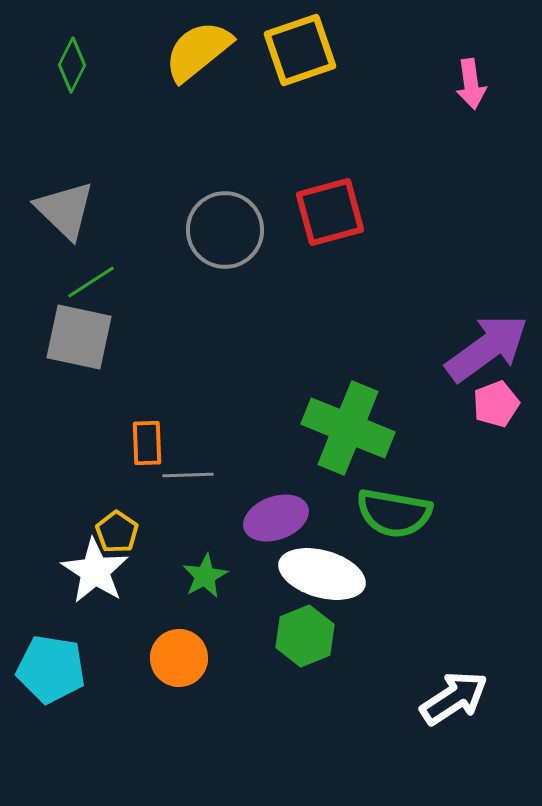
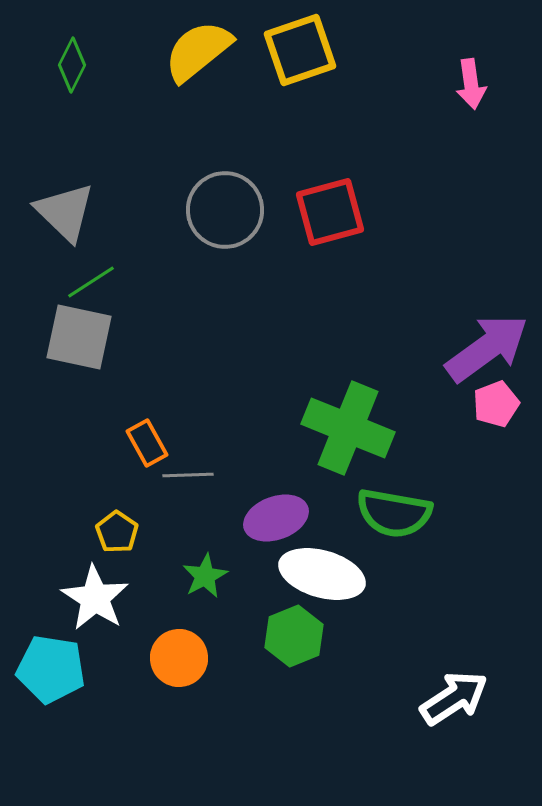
gray triangle: moved 2 px down
gray circle: moved 20 px up
orange rectangle: rotated 27 degrees counterclockwise
white star: moved 27 px down
green hexagon: moved 11 px left
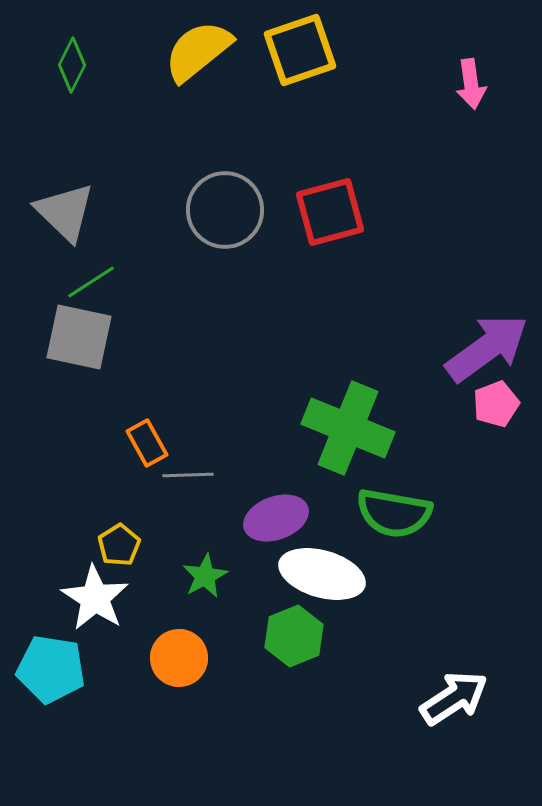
yellow pentagon: moved 2 px right, 13 px down; rotated 6 degrees clockwise
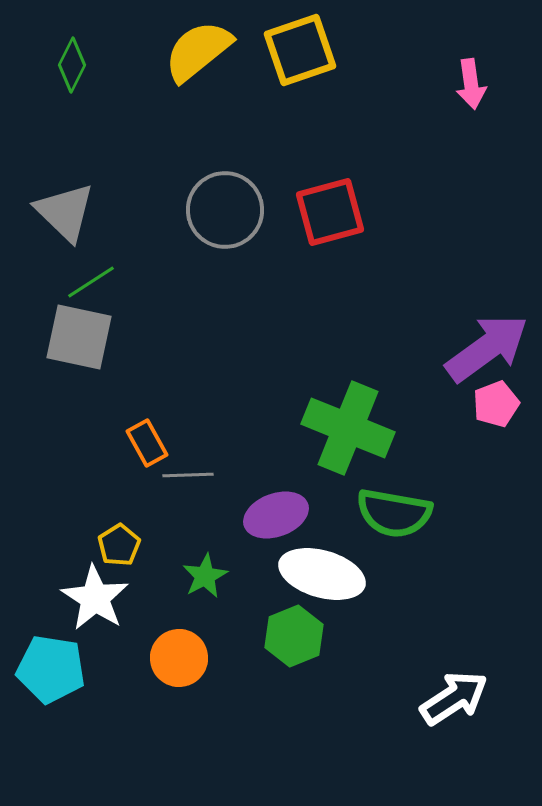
purple ellipse: moved 3 px up
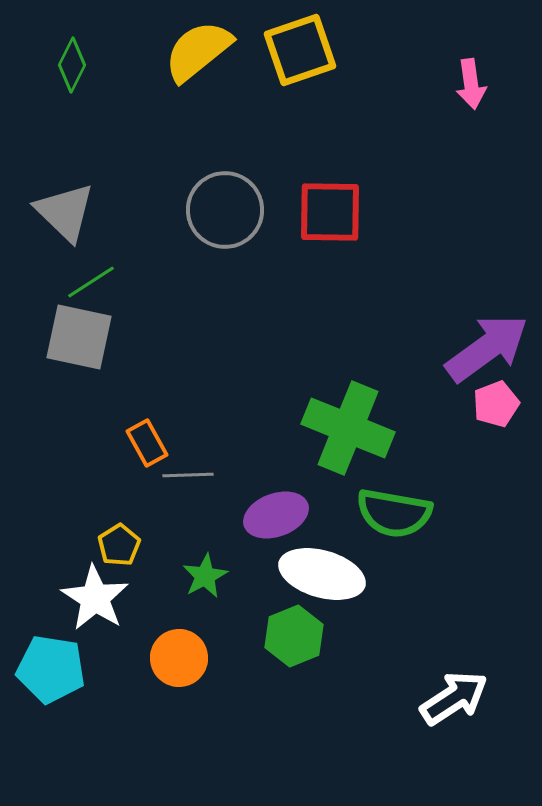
red square: rotated 16 degrees clockwise
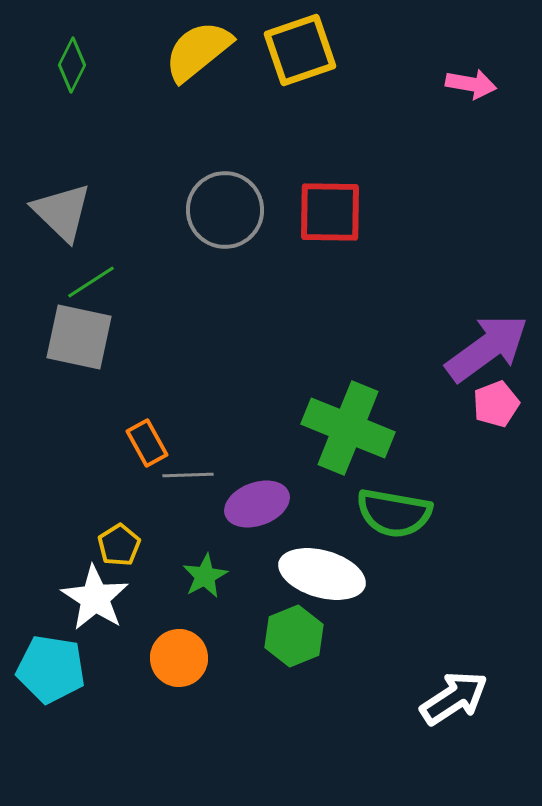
pink arrow: rotated 72 degrees counterclockwise
gray triangle: moved 3 px left
purple ellipse: moved 19 px left, 11 px up
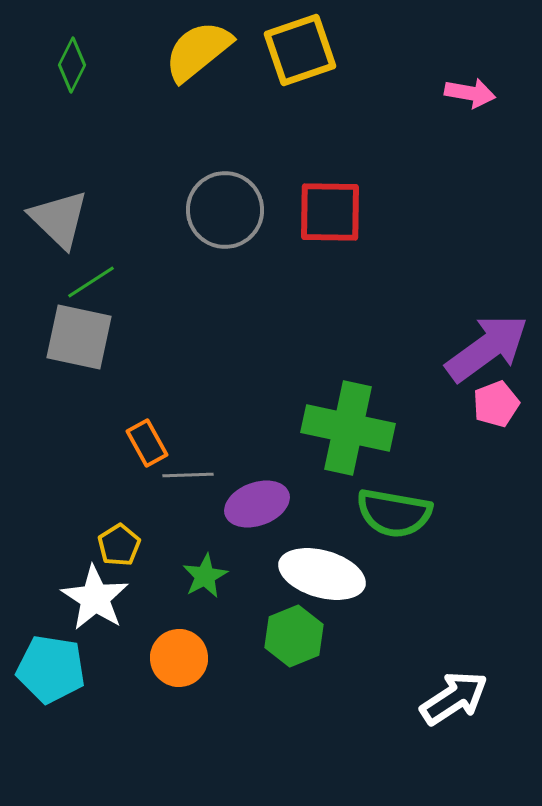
pink arrow: moved 1 px left, 9 px down
gray triangle: moved 3 px left, 7 px down
green cross: rotated 10 degrees counterclockwise
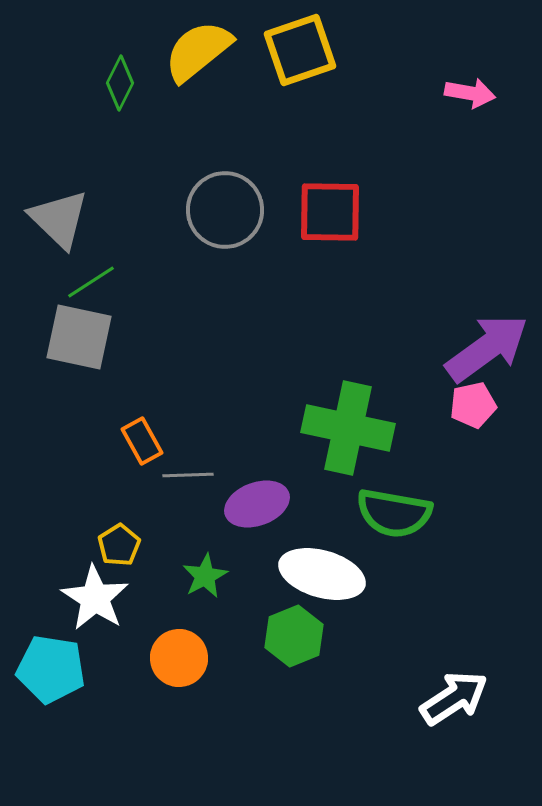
green diamond: moved 48 px right, 18 px down
pink pentagon: moved 23 px left, 1 px down; rotated 9 degrees clockwise
orange rectangle: moved 5 px left, 2 px up
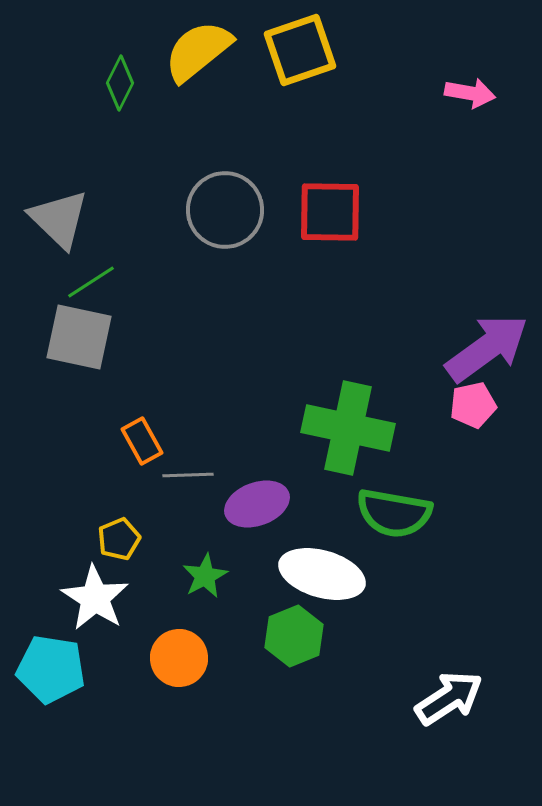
yellow pentagon: moved 6 px up; rotated 9 degrees clockwise
white arrow: moved 5 px left
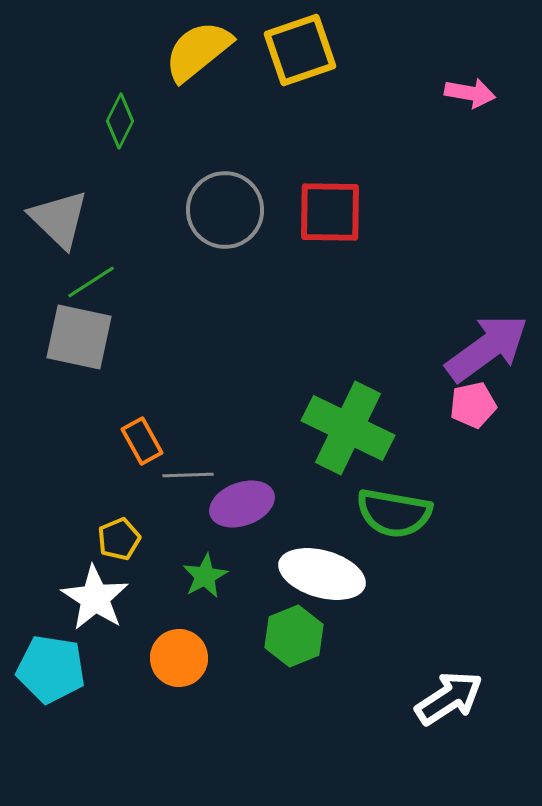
green diamond: moved 38 px down
green cross: rotated 14 degrees clockwise
purple ellipse: moved 15 px left
